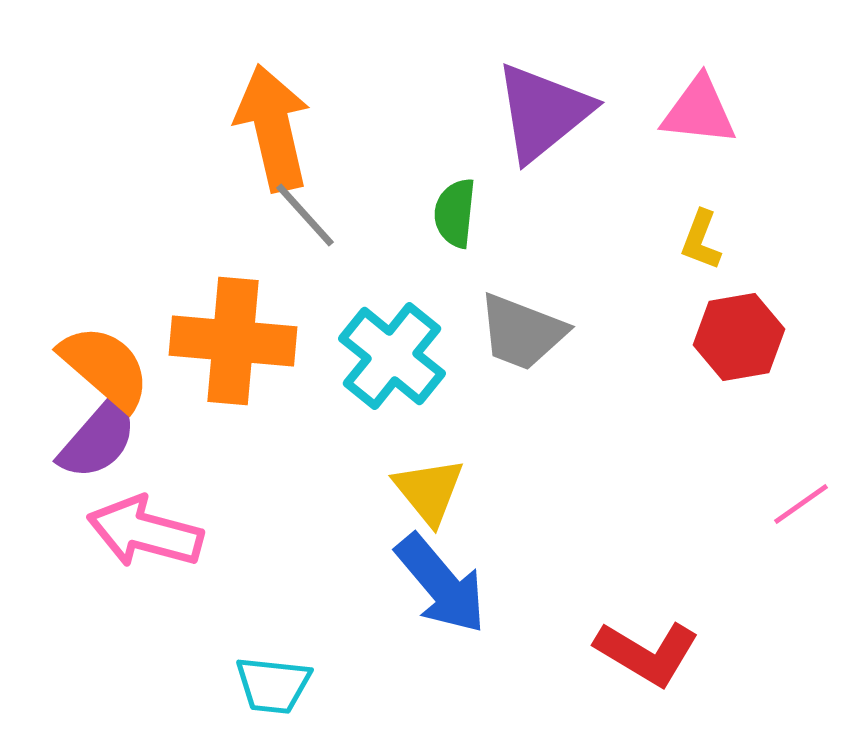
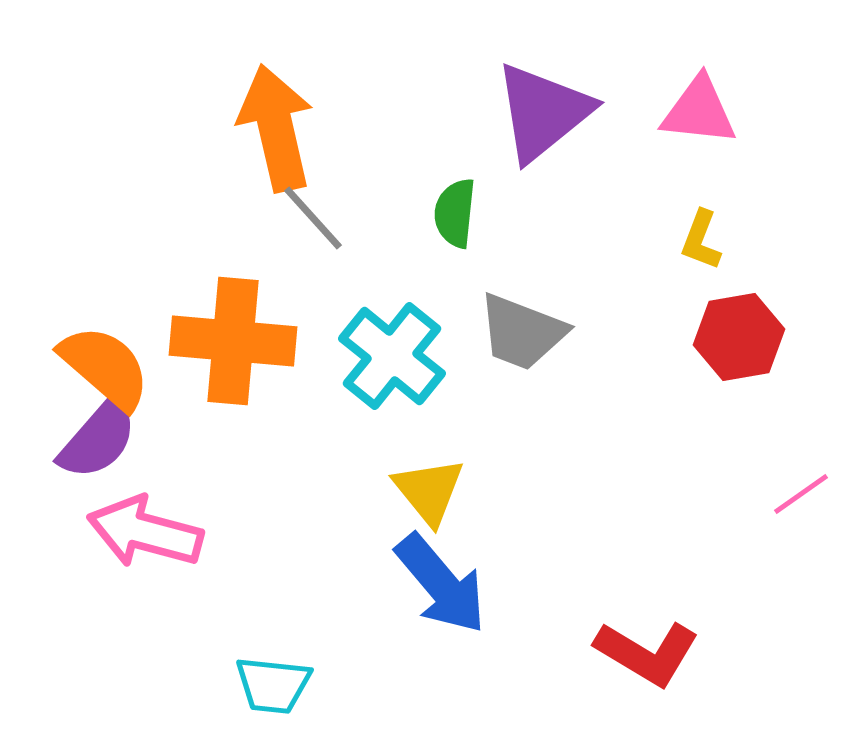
orange arrow: moved 3 px right
gray line: moved 8 px right, 3 px down
pink line: moved 10 px up
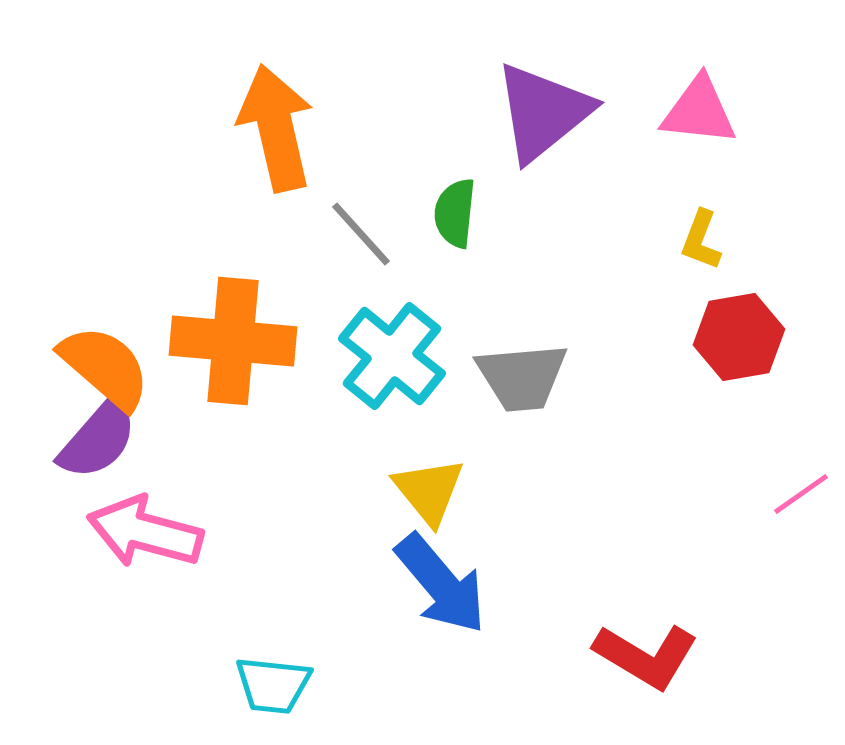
gray line: moved 48 px right, 16 px down
gray trapezoid: moved 45 px down; rotated 26 degrees counterclockwise
red L-shape: moved 1 px left, 3 px down
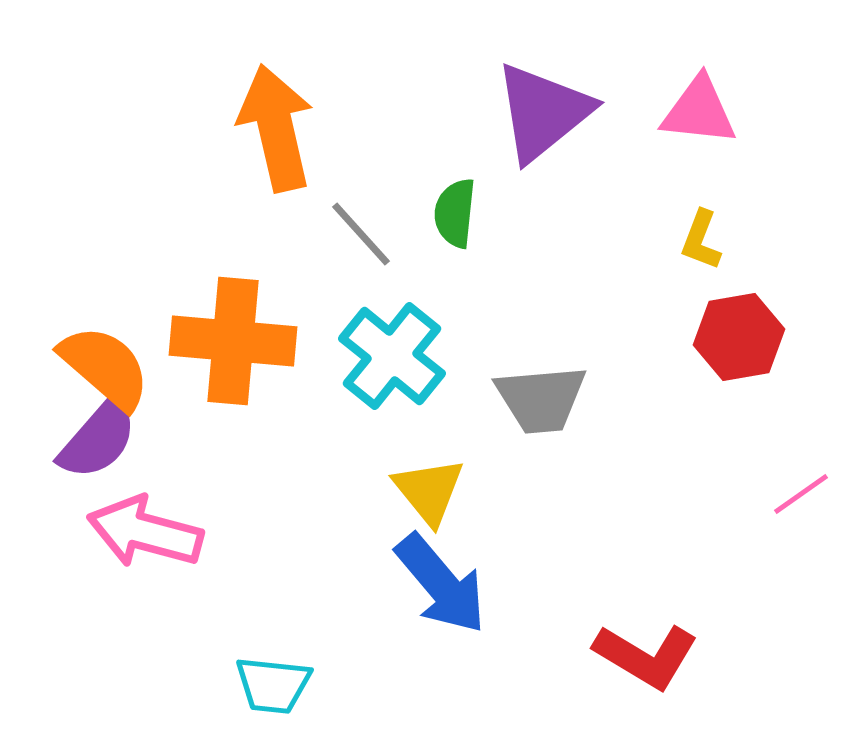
gray trapezoid: moved 19 px right, 22 px down
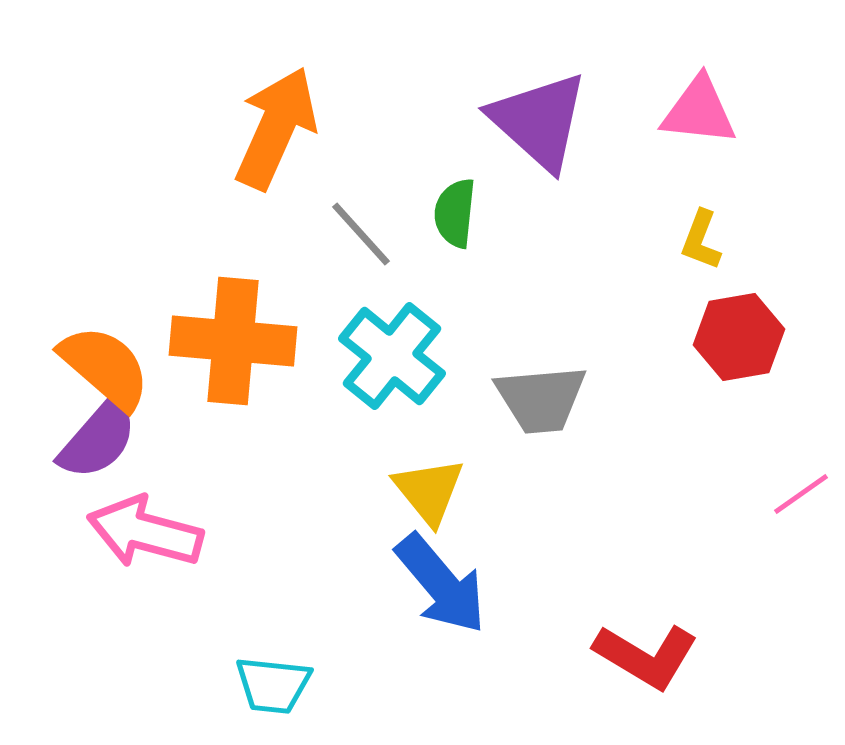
purple triangle: moved 4 px left, 9 px down; rotated 39 degrees counterclockwise
orange arrow: rotated 37 degrees clockwise
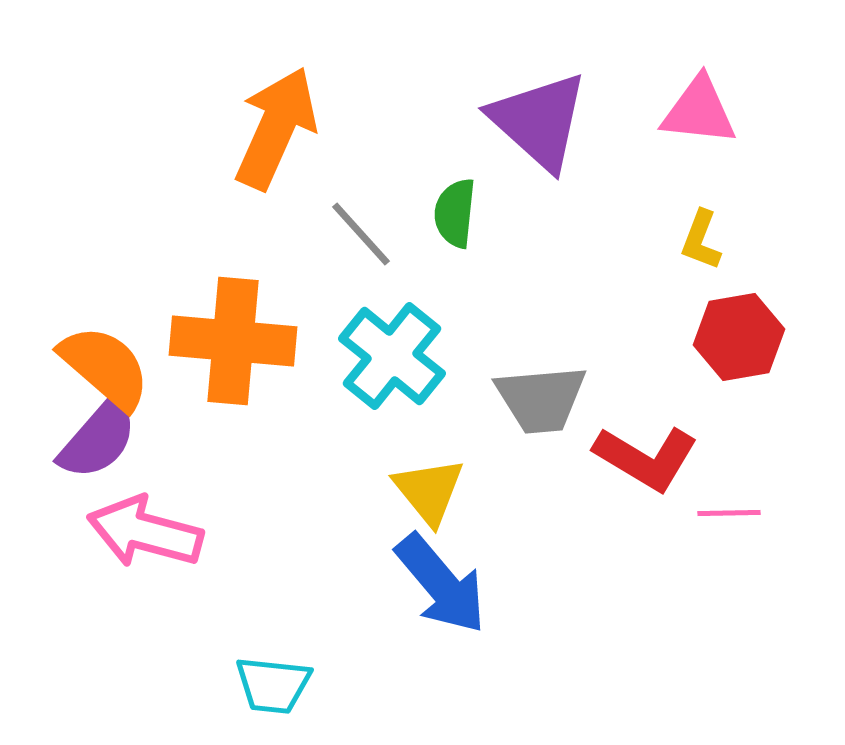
pink line: moved 72 px left, 19 px down; rotated 34 degrees clockwise
red L-shape: moved 198 px up
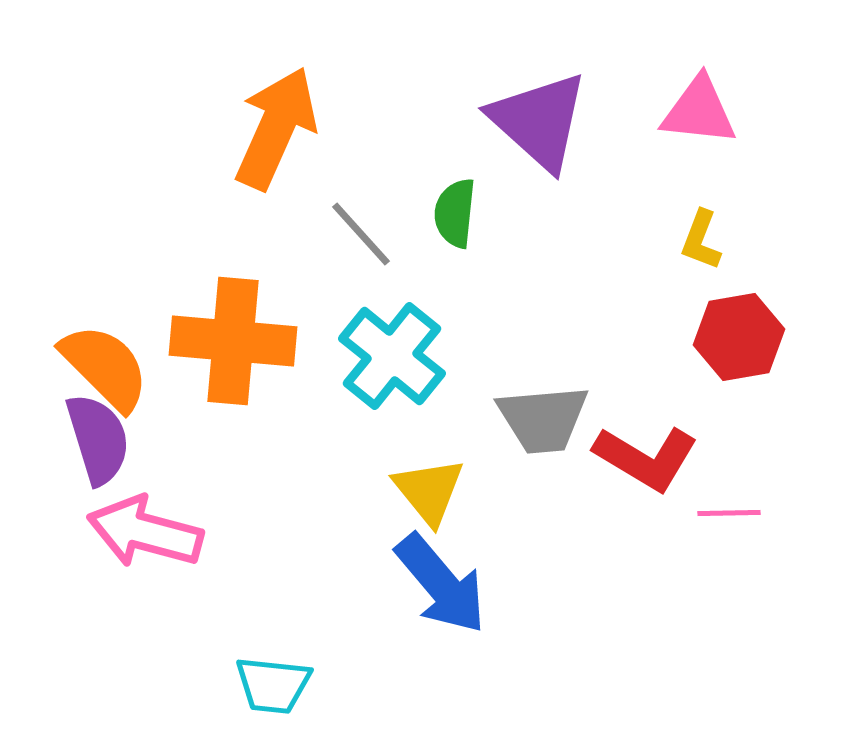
orange semicircle: rotated 4 degrees clockwise
gray trapezoid: moved 2 px right, 20 px down
purple semicircle: rotated 58 degrees counterclockwise
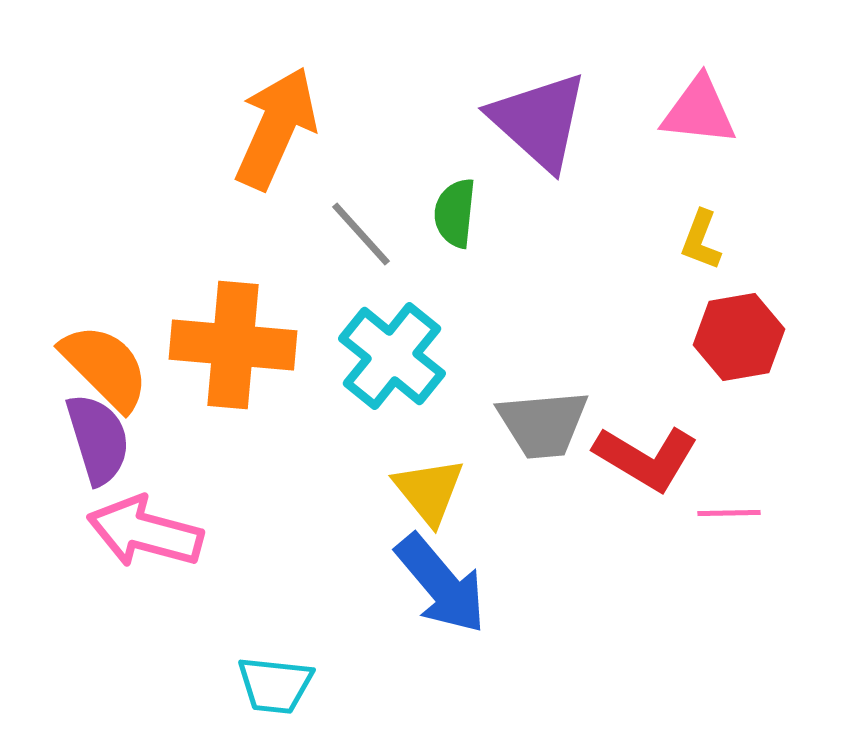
orange cross: moved 4 px down
gray trapezoid: moved 5 px down
cyan trapezoid: moved 2 px right
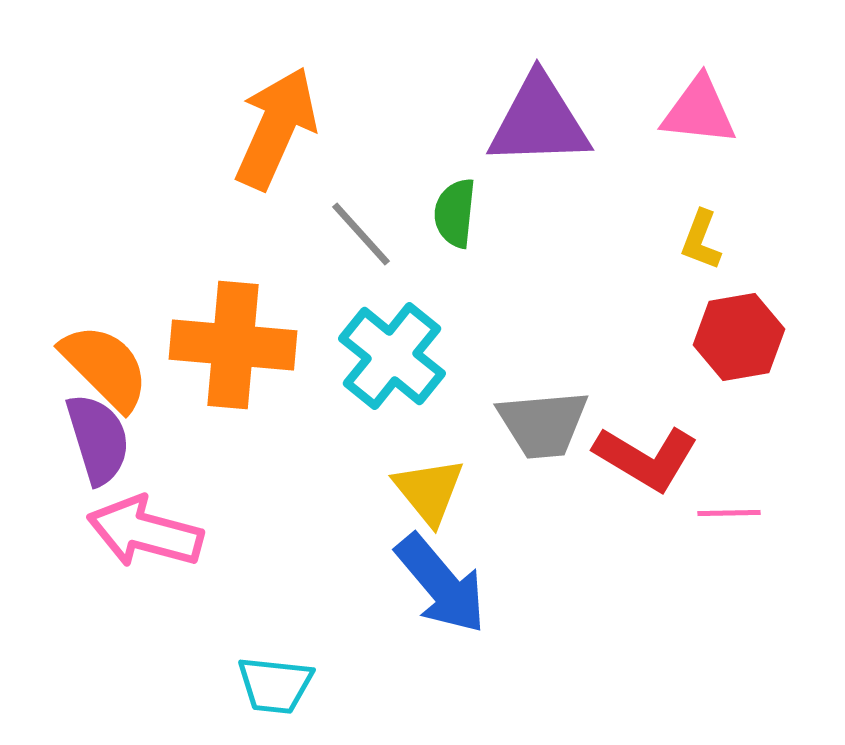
purple triangle: rotated 44 degrees counterclockwise
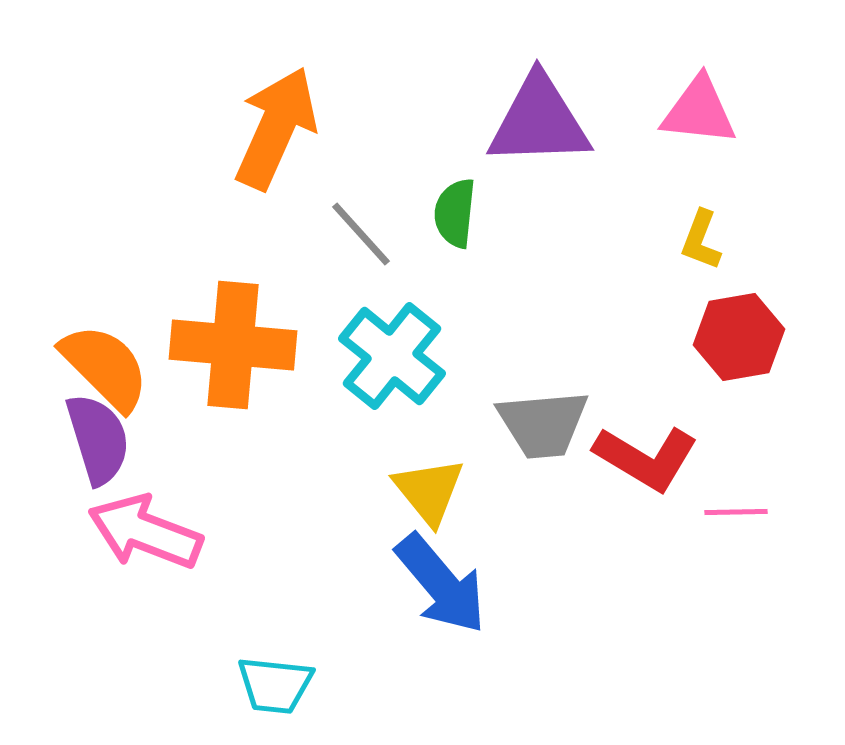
pink line: moved 7 px right, 1 px up
pink arrow: rotated 6 degrees clockwise
